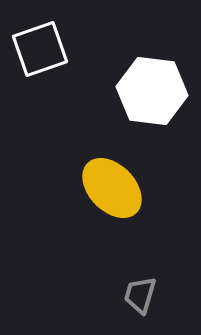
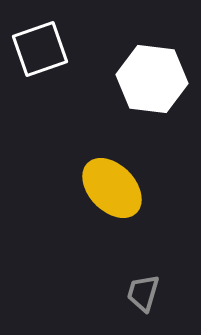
white hexagon: moved 12 px up
gray trapezoid: moved 3 px right, 2 px up
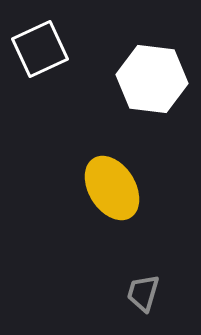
white square: rotated 6 degrees counterclockwise
yellow ellipse: rotated 12 degrees clockwise
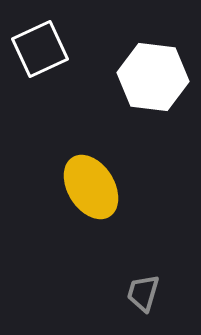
white hexagon: moved 1 px right, 2 px up
yellow ellipse: moved 21 px left, 1 px up
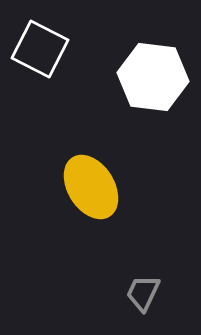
white square: rotated 38 degrees counterclockwise
gray trapezoid: rotated 9 degrees clockwise
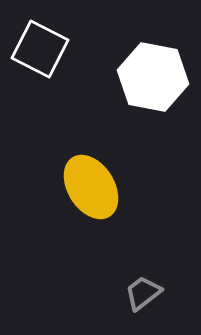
white hexagon: rotated 4 degrees clockwise
gray trapezoid: rotated 27 degrees clockwise
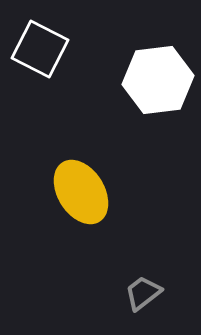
white hexagon: moved 5 px right, 3 px down; rotated 18 degrees counterclockwise
yellow ellipse: moved 10 px left, 5 px down
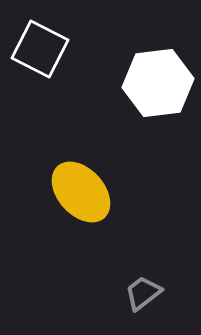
white hexagon: moved 3 px down
yellow ellipse: rotated 10 degrees counterclockwise
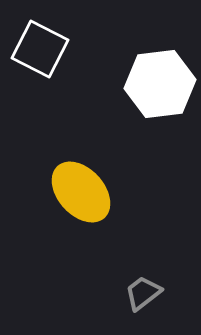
white hexagon: moved 2 px right, 1 px down
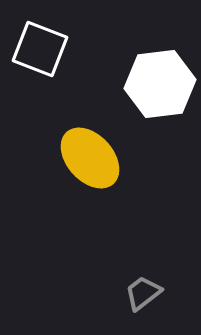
white square: rotated 6 degrees counterclockwise
yellow ellipse: moved 9 px right, 34 px up
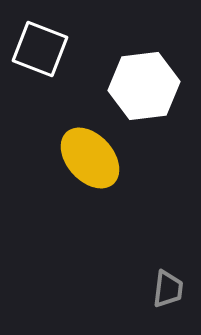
white hexagon: moved 16 px left, 2 px down
gray trapezoid: moved 25 px right, 4 px up; rotated 135 degrees clockwise
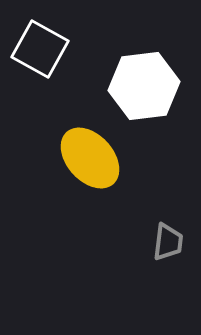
white square: rotated 8 degrees clockwise
gray trapezoid: moved 47 px up
